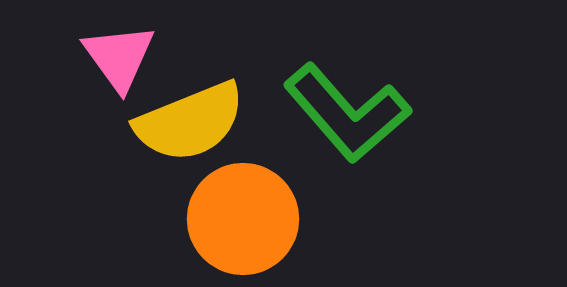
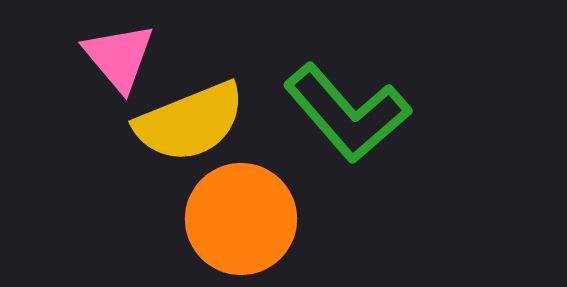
pink triangle: rotated 4 degrees counterclockwise
orange circle: moved 2 px left
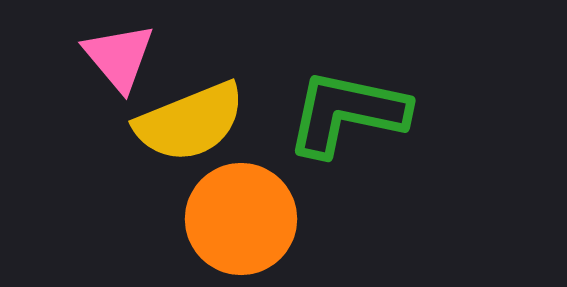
green L-shape: rotated 143 degrees clockwise
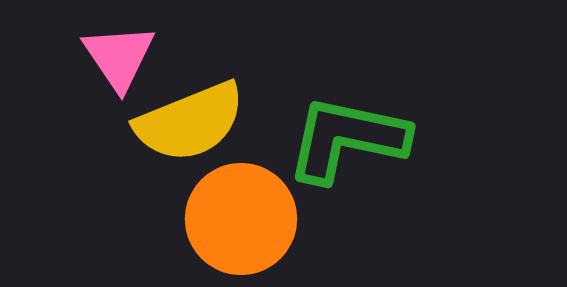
pink triangle: rotated 6 degrees clockwise
green L-shape: moved 26 px down
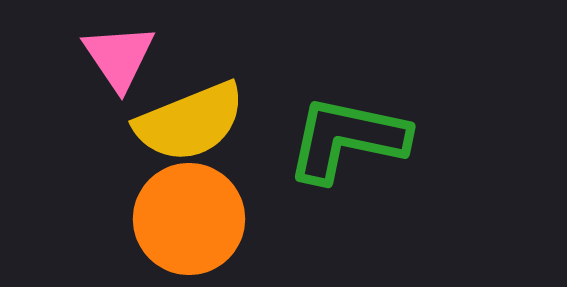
orange circle: moved 52 px left
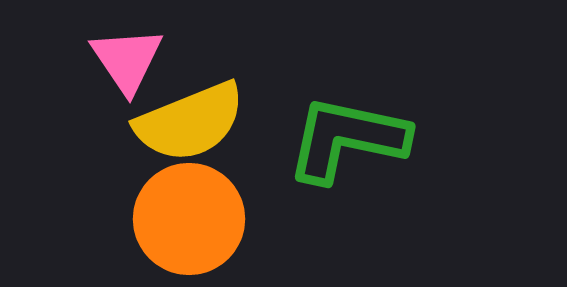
pink triangle: moved 8 px right, 3 px down
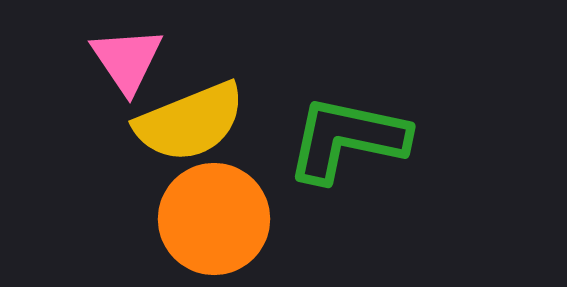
orange circle: moved 25 px right
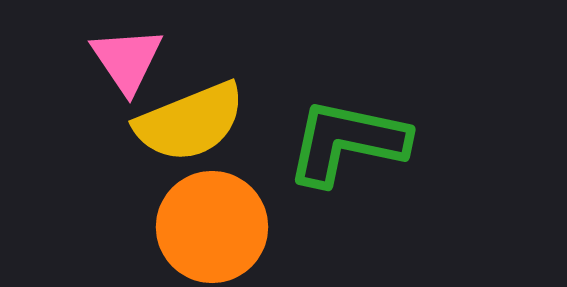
green L-shape: moved 3 px down
orange circle: moved 2 px left, 8 px down
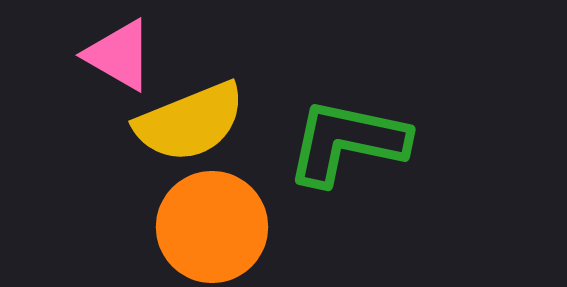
pink triangle: moved 8 px left, 5 px up; rotated 26 degrees counterclockwise
